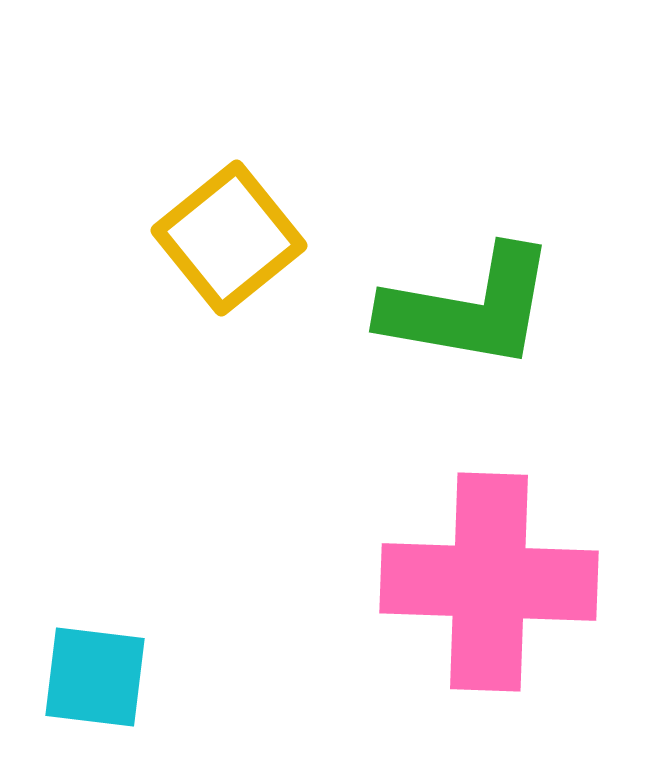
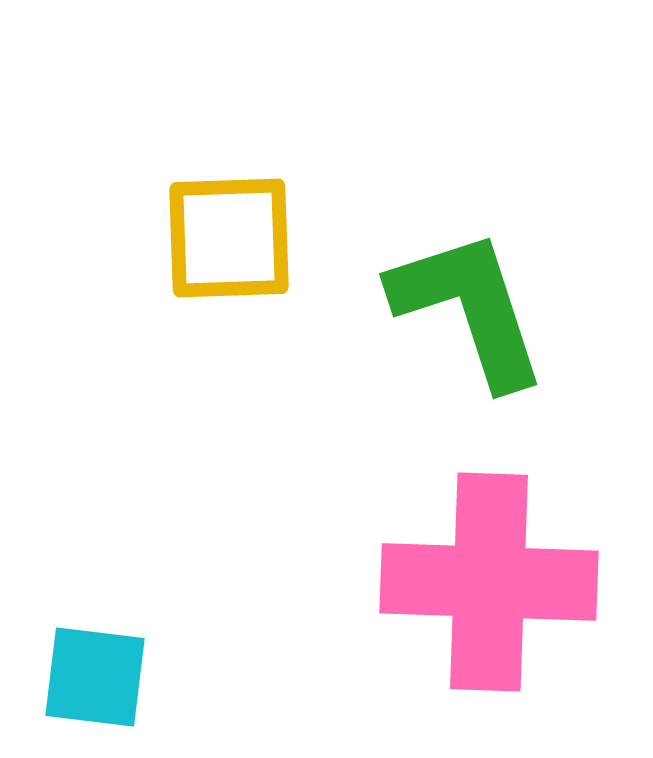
yellow square: rotated 37 degrees clockwise
green L-shape: rotated 118 degrees counterclockwise
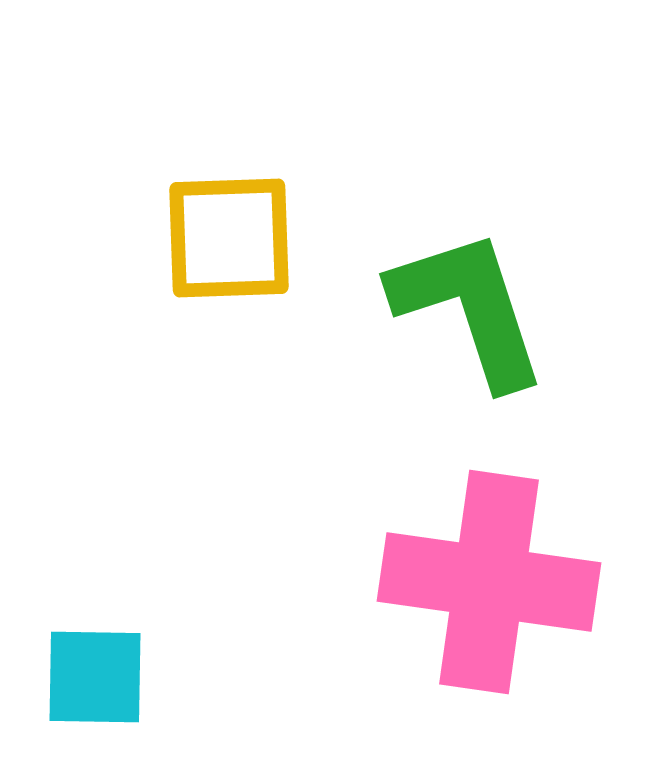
pink cross: rotated 6 degrees clockwise
cyan square: rotated 6 degrees counterclockwise
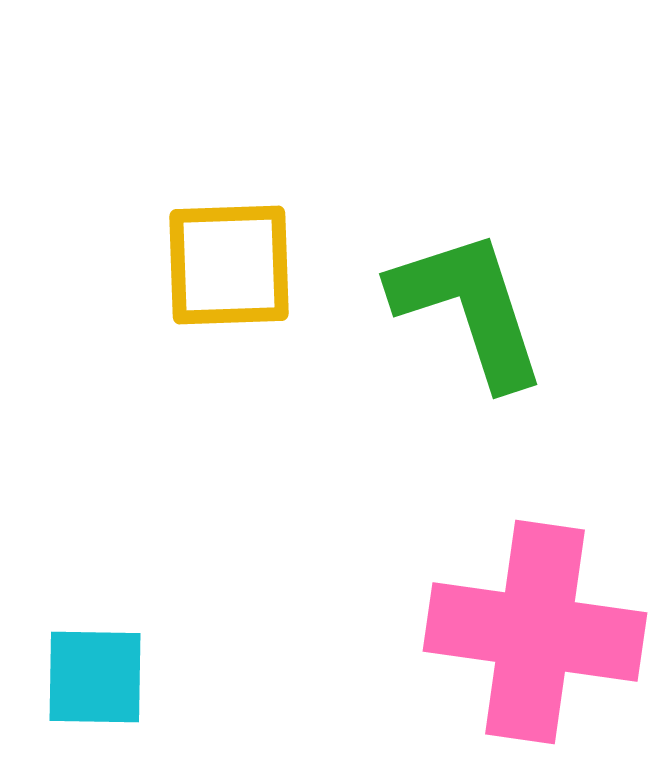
yellow square: moved 27 px down
pink cross: moved 46 px right, 50 px down
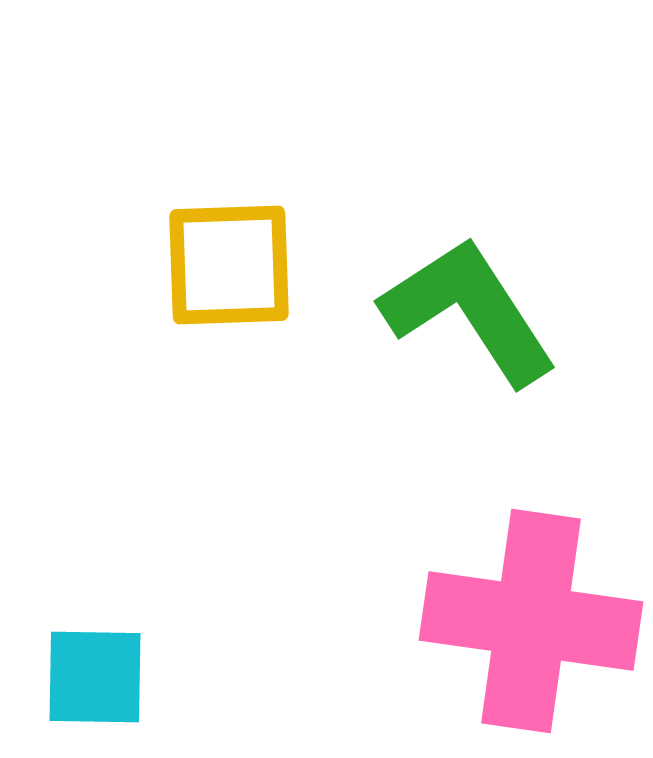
green L-shape: moved 3 px down; rotated 15 degrees counterclockwise
pink cross: moved 4 px left, 11 px up
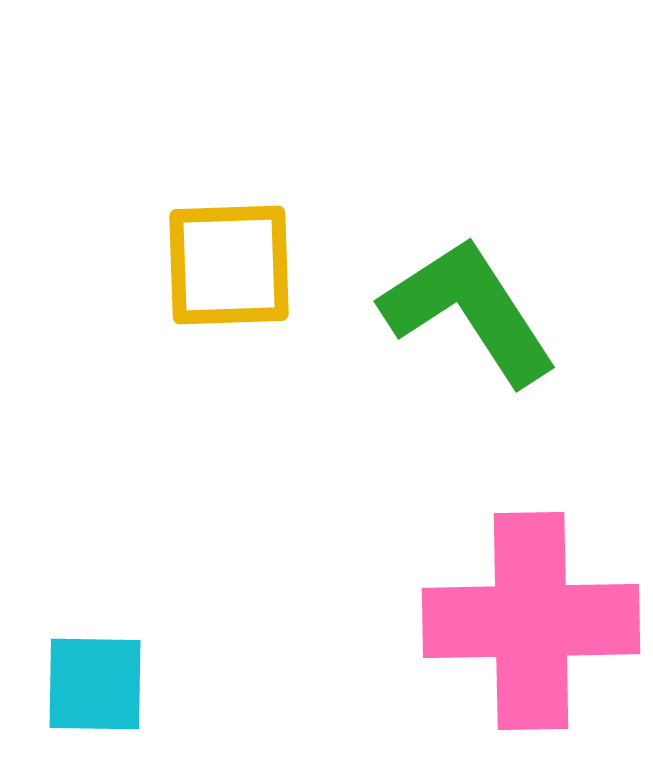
pink cross: rotated 9 degrees counterclockwise
cyan square: moved 7 px down
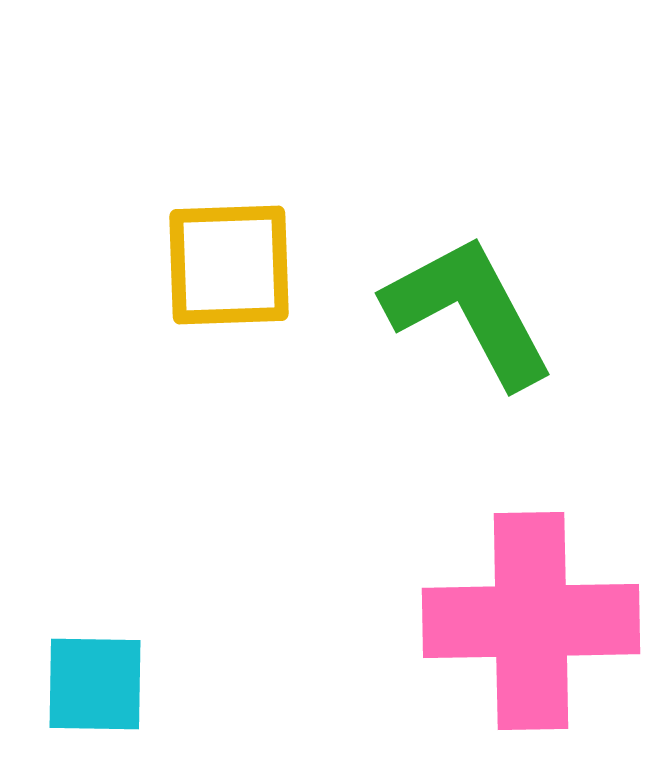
green L-shape: rotated 5 degrees clockwise
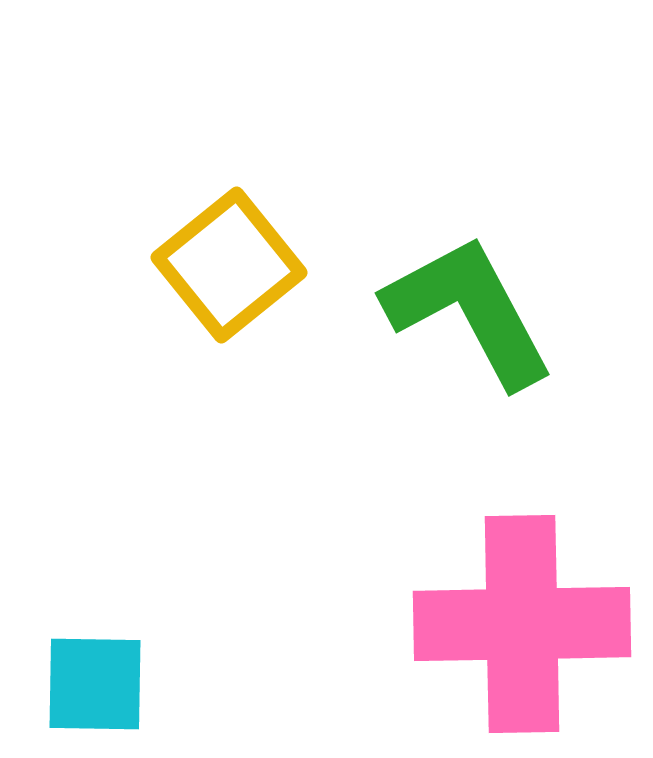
yellow square: rotated 37 degrees counterclockwise
pink cross: moved 9 px left, 3 px down
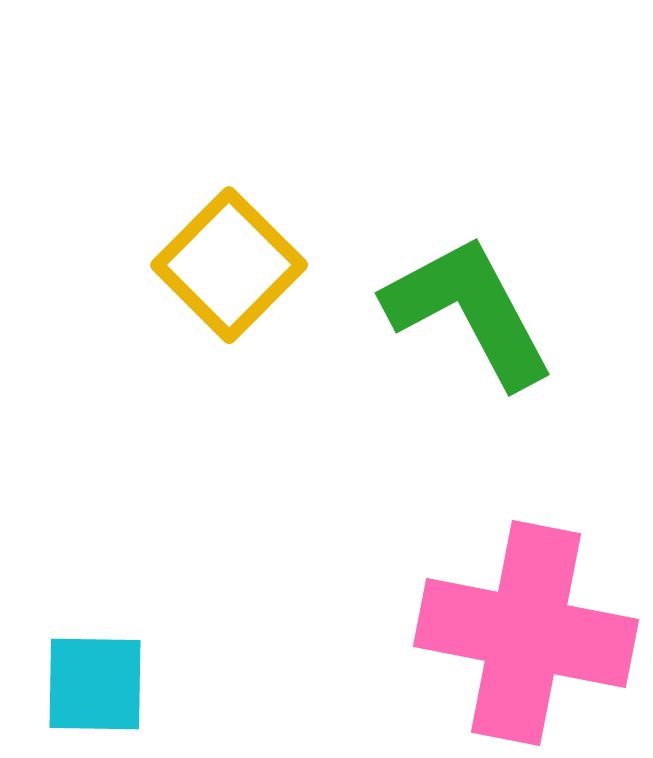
yellow square: rotated 6 degrees counterclockwise
pink cross: moved 4 px right, 9 px down; rotated 12 degrees clockwise
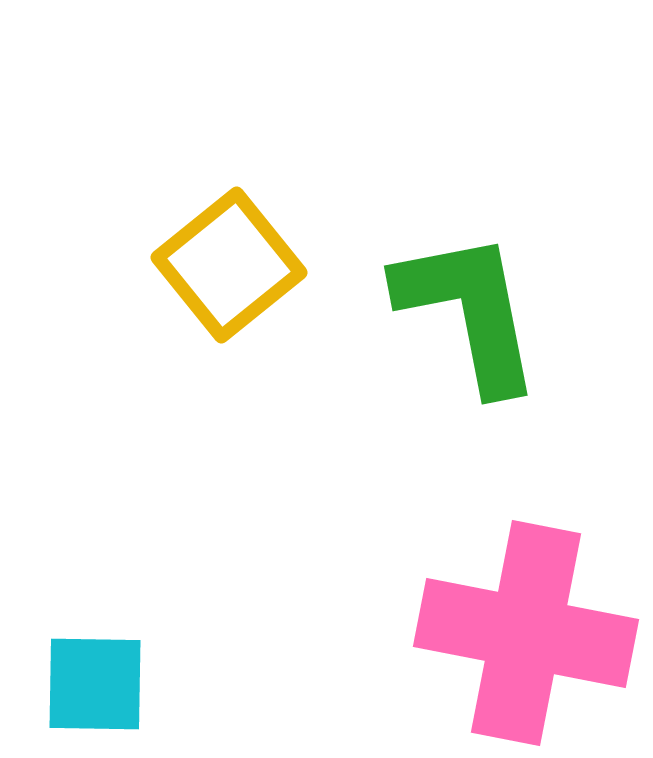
yellow square: rotated 6 degrees clockwise
green L-shape: rotated 17 degrees clockwise
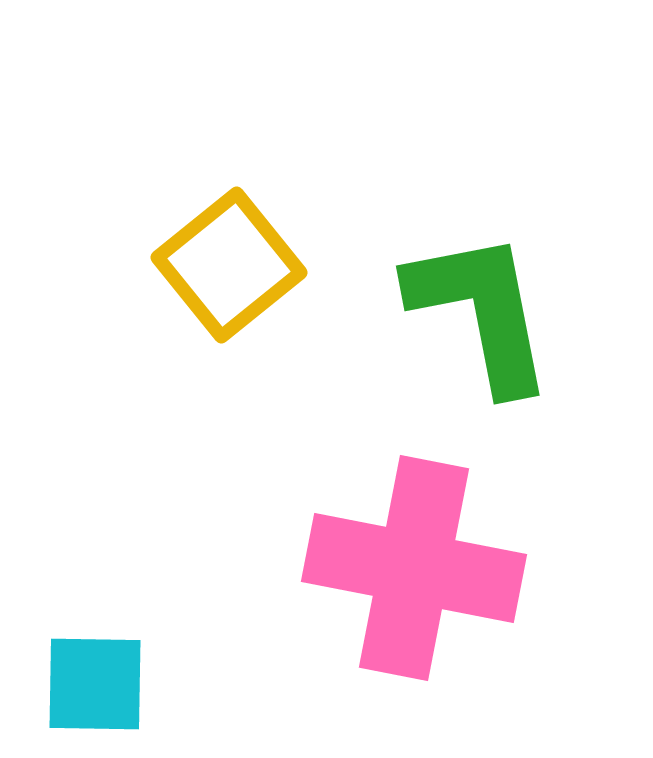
green L-shape: moved 12 px right
pink cross: moved 112 px left, 65 px up
